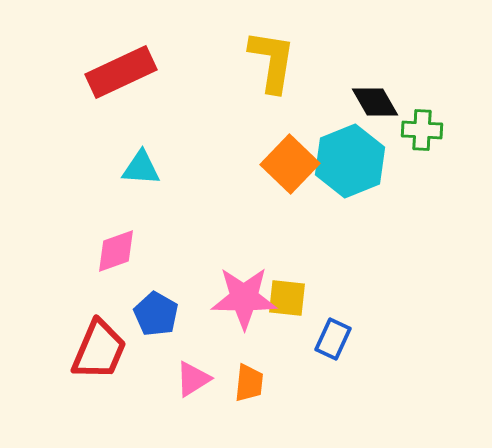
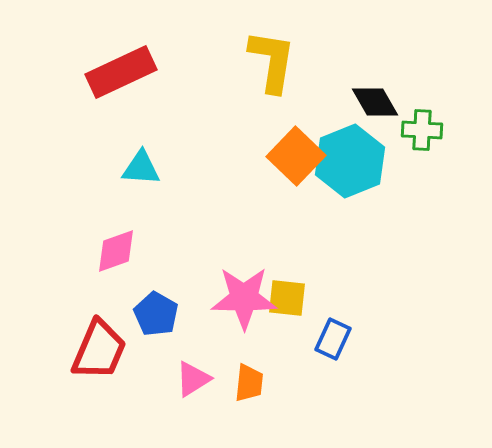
orange square: moved 6 px right, 8 px up
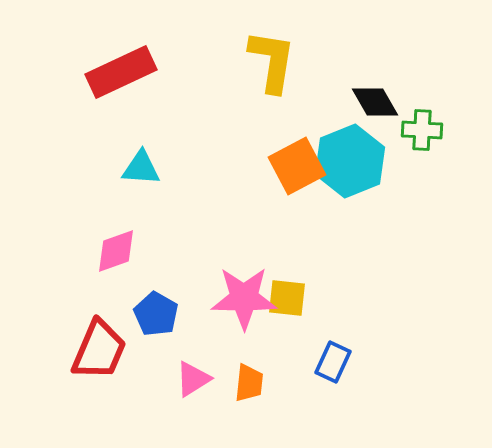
orange square: moved 1 px right, 10 px down; rotated 18 degrees clockwise
blue rectangle: moved 23 px down
